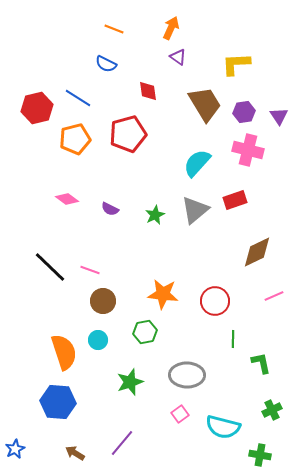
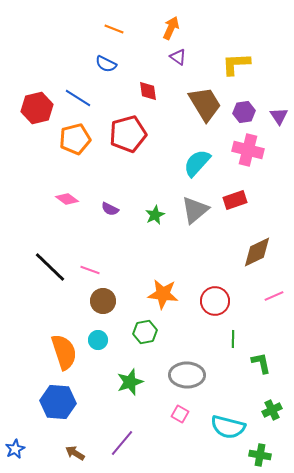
pink square at (180, 414): rotated 24 degrees counterclockwise
cyan semicircle at (223, 427): moved 5 px right
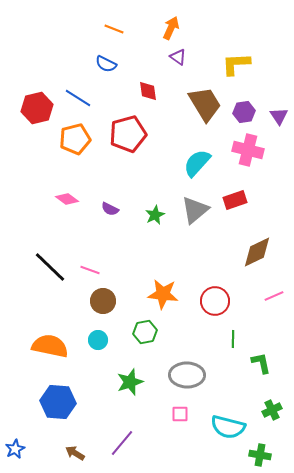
orange semicircle at (64, 352): moved 14 px left, 6 px up; rotated 60 degrees counterclockwise
pink square at (180, 414): rotated 30 degrees counterclockwise
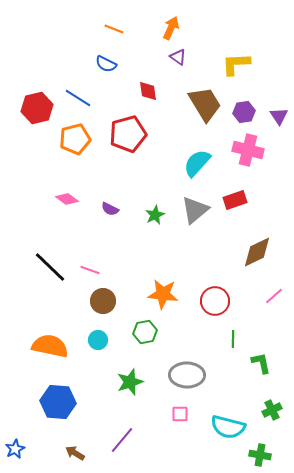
pink line at (274, 296): rotated 18 degrees counterclockwise
purple line at (122, 443): moved 3 px up
